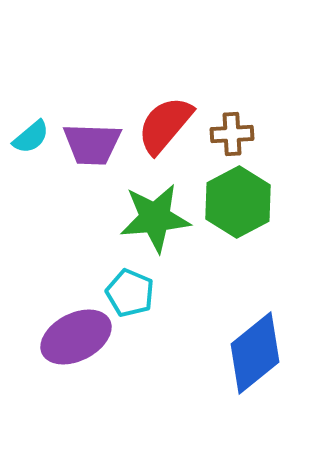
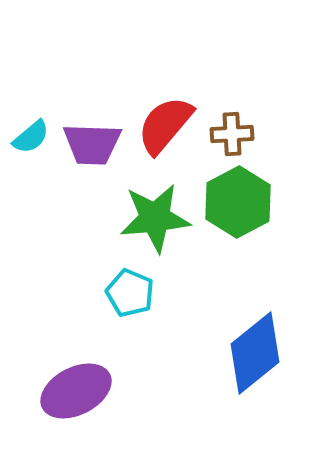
purple ellipse: moved 54 px down
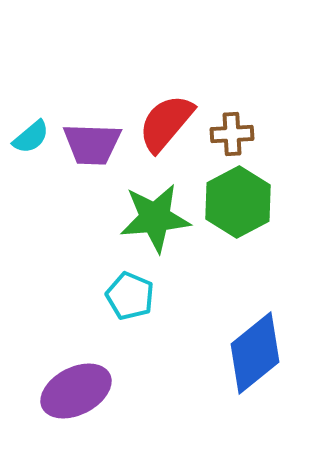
red semicircle: moved 1 px right, 2 px up
cyan pentagon: moved 3 px down
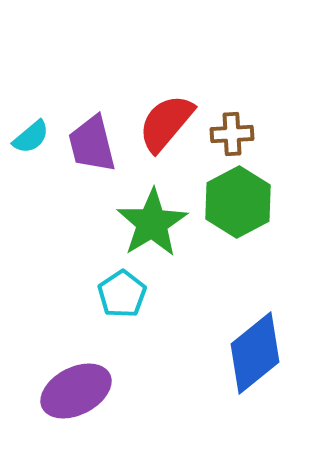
purple trapezoid: rotated 74 degrees clockwise
green star: moved 3 px left, 5 px down; rotated 26 degrees counterclockwise
cyan pentagon: moved 8 px left, 2 px up; rotated 15 degrees clockwise
